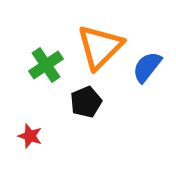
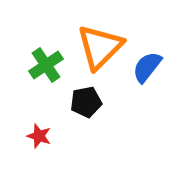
black pentagon: rotated 12 degrees clockwise
red star: moved 9 px right
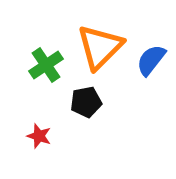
blue semicircle: moved 4 px right, 7 px up
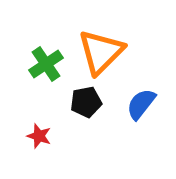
orange triangle: moved 1 px right, 5 px down
blue semicircle: moved 10 px left, 44 px down
green cross: moved 1 px up
